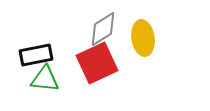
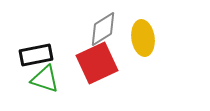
green triangle: rotated 12 degrees clockwise
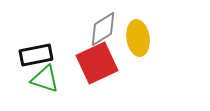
yellow ellipse: moved 5 px left
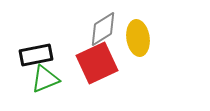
green triangle: rotated 40 degrees counterclockwise
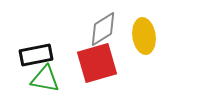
yellow ellipse: moved 6 px right, 2 px up
red square: rotated 9 degrees clockwise
green triangle: rotated 32 degrees clockwise
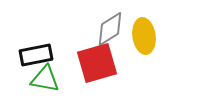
gray diamond: moved 7 px right
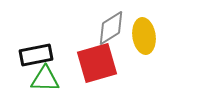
gray diamond: moved 1 px right, 1 px up
green triangle: rotated 8 degrees counterclockwise
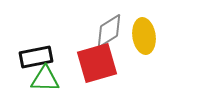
gray diamond: moved 2 px left, 3 px down
black rectangle: moved 2 px down
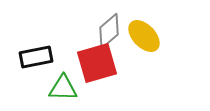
gray diamond: rotated 9 degrees counterclockwise
yellow ellipse: rotated 36 degrees counterclockwise
green triangle: moved 18 px right, 9 px down
